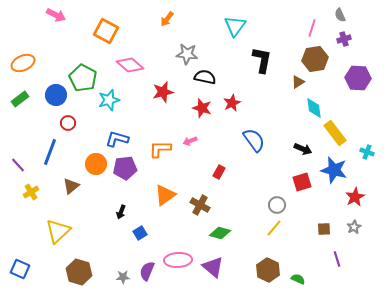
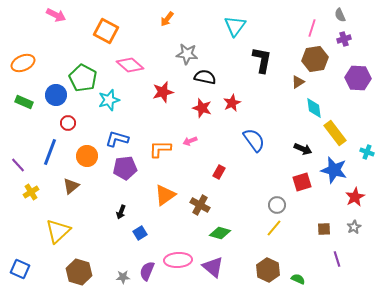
green rectangle at (20, 99): moved 4 px right, 3 px down; rotated 60 degrees clockwise
orange circle at (96, 164): moved 9 px left, 8 px up
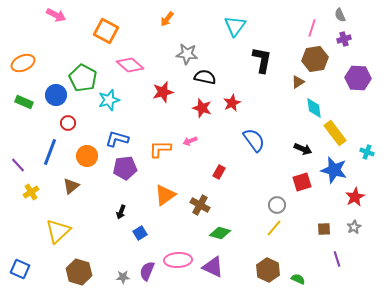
purple triangle at (213, 267): rotated 15 degrees counterclockwise
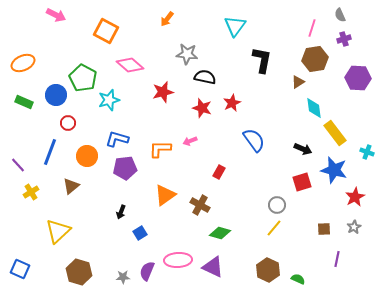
purple line at (337, 259): rotated 28 degrees clockwise
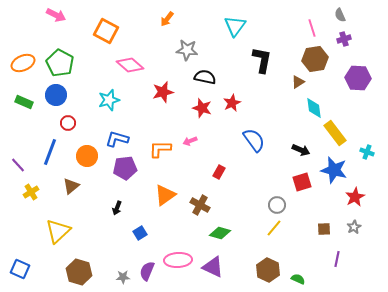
pink line at (312, 28): rotated 36 degrees counterclockwise
gray star at (187, 54): moved 4 px up
green pentagon at (83, 78): moved 23 px left, 15 px up
black arrow at (303, 149): moved 2 px left, 1 px down
black arrow at (121, 212): moved 4 px left, 4 px up
